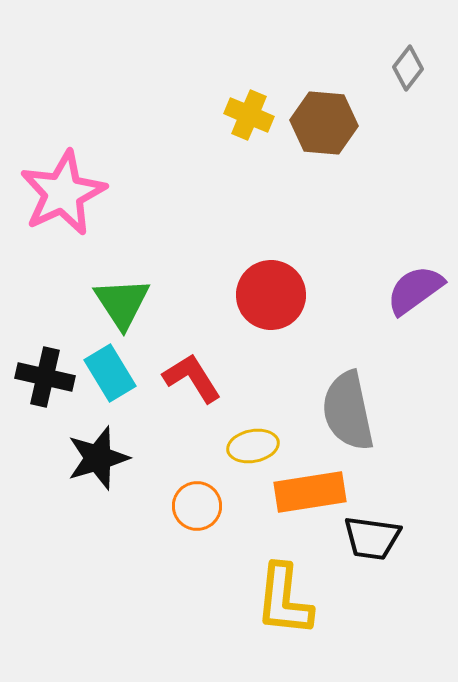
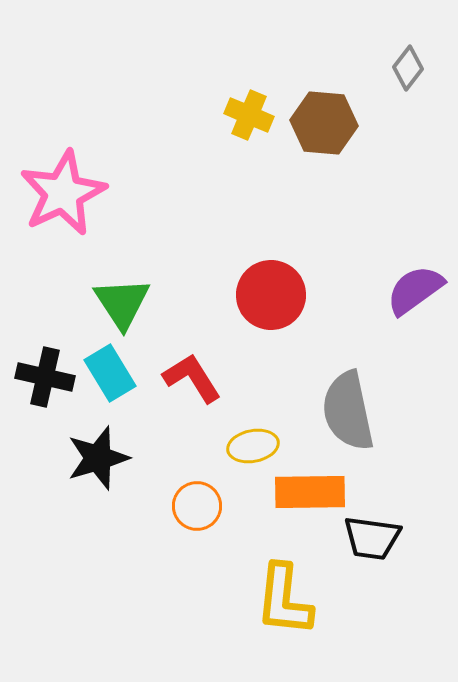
orange rectangle: rotated 8 degrees clockwise
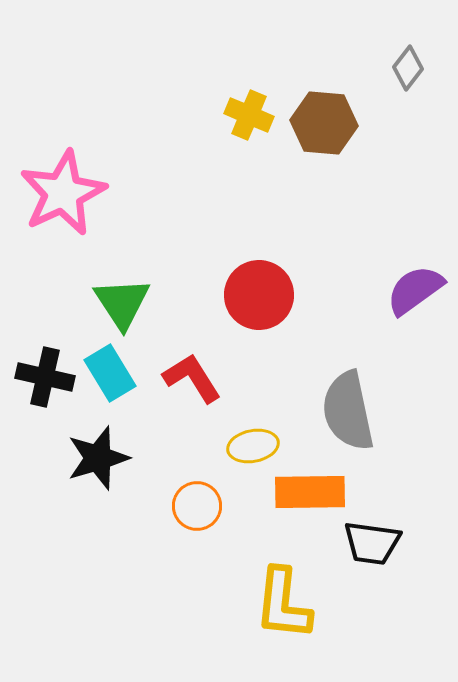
red circle: moved 12 px left
black trapezoid: moved 5 px down
yellow L-shape: moved 1 px left, 4 px down
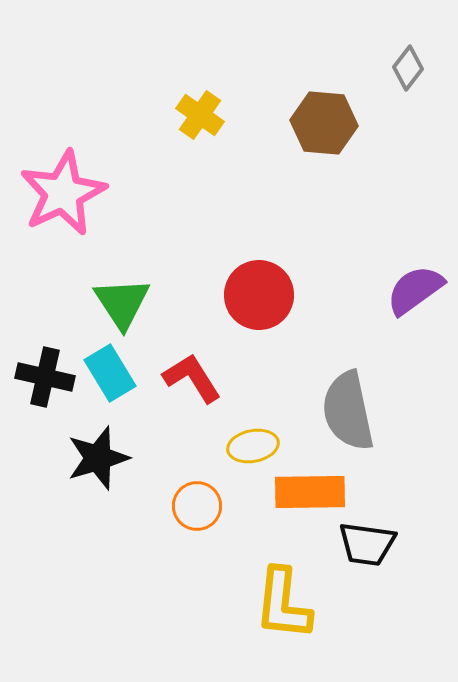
yellow cross: moved 49 px left; rotated 12 degrees clockwise
black trapezoid: moved 5 px left, 1 px down
